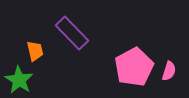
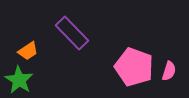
orange trapezoid: moved 7 px left; rotated 70 degrees clockwise
pink pentagon: rotated 24 degrees counterclockwise
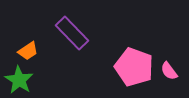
pink semicircle: rotated 126 degrees clockwise
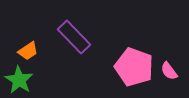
purple rectangle: moved 2 px right, 4 px down
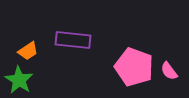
purple rectangle: moved 1 px left, 3 px down; rotated 40 degrees counterclockwise
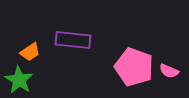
orange trapezoid: moved 2 px right, 1 px down
pink semicircle: rotated 30 degrees counterclockwise
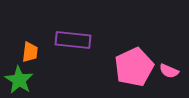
orange trapezoid: rotated 50 degrees counterclockwise
pink pentagon: rotated 27 degrees clockwise
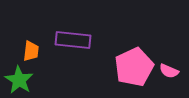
orange trapezoid: moved 1 px right, 1 px up
